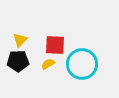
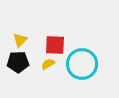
black pentagon: moved 1 px down
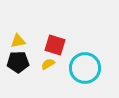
yellow triangle: moved 2 px left, 1 px down; rotated 35 degrees clockwise
red square: rotated 15 degrees clockwise
cyan circle: moved 3 px right, 4 px down
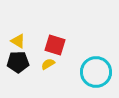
yellow triangle: rotated 42 degrees clockwise
cyan circle: moved 11 px right, 4 px down
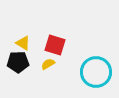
yellow triangle: moved 5 px right, 2 px down
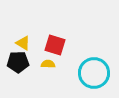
yellow semicircle: rotated 32 degrees clockwise
cyan circle: moved 2 px left, 1 px down
